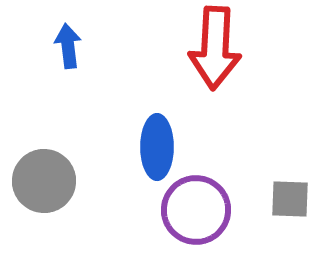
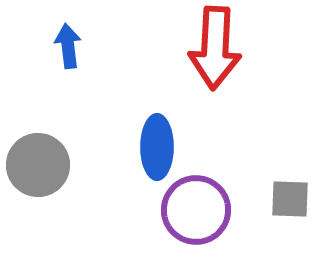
gray circle: moved 6 px left, 16 px up
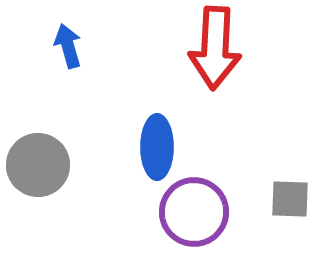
blue arrow: rotated 9 degrees counterclockwise
purple circle: moved 2 px left, 2 px down
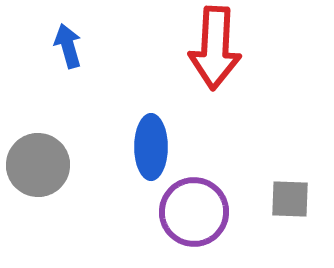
blue ellipse: moved 6 px left
